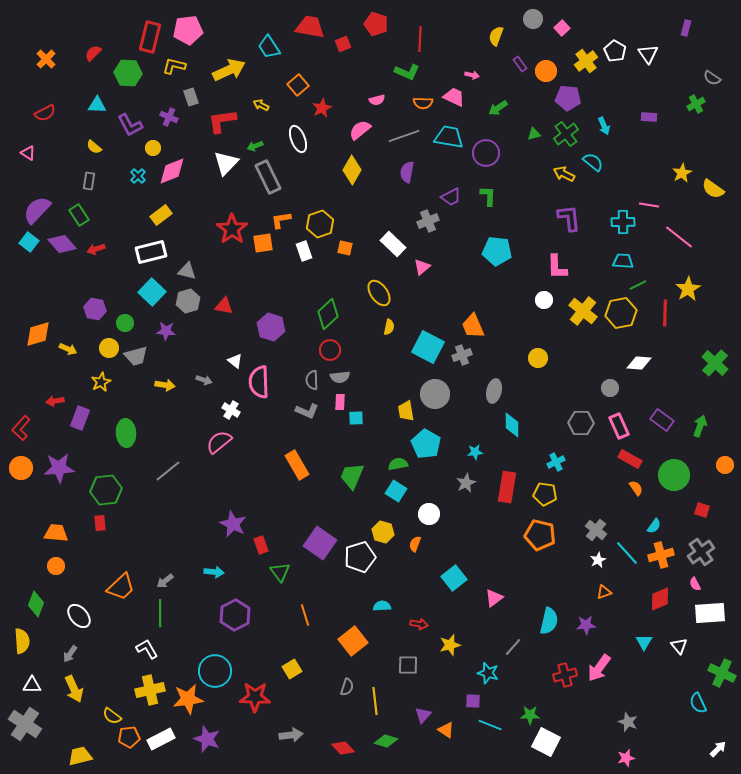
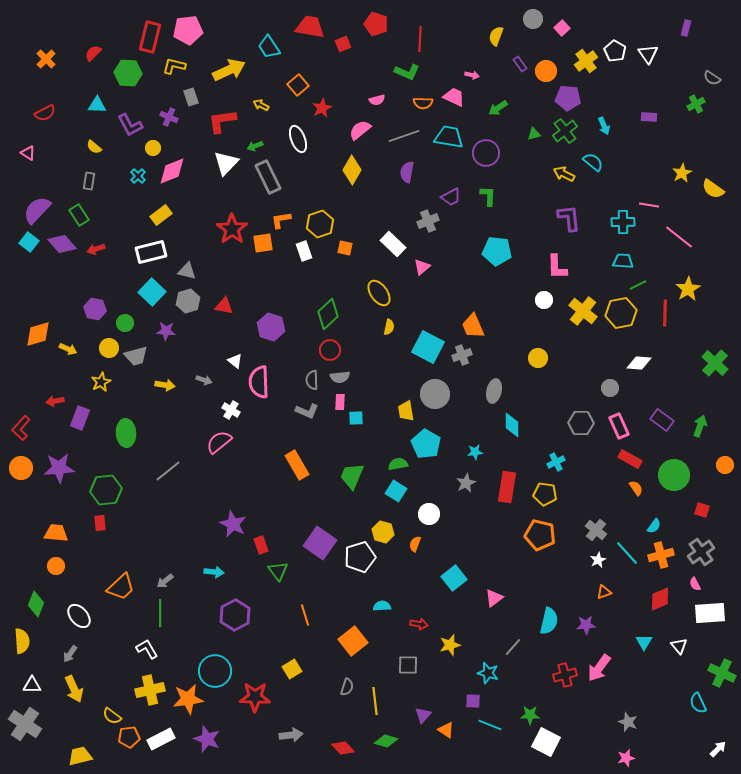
green cross at (566, 134): moved 1 px left, 3 px up
green triangle at (280, 572): moved 2 px left, 1 px up
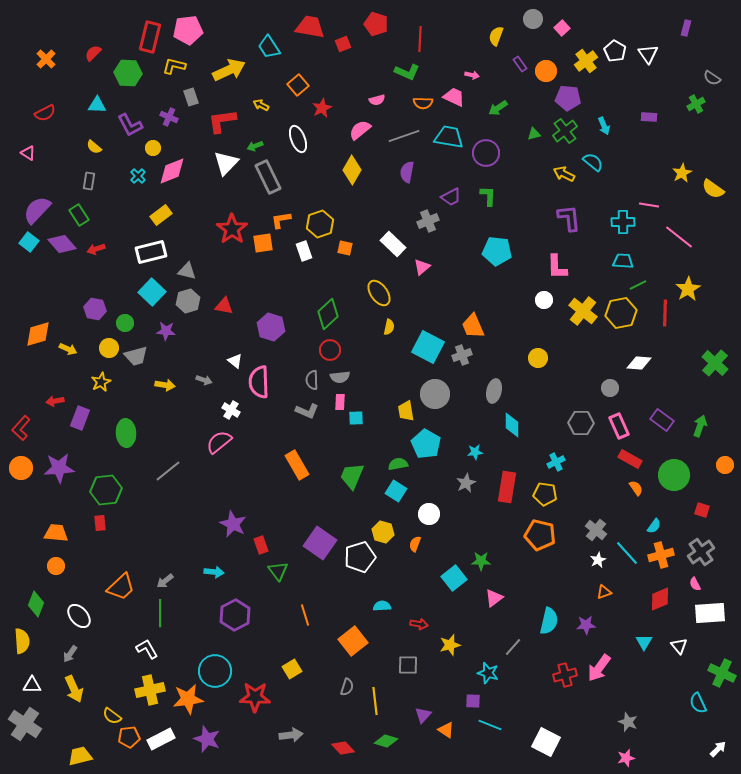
green star at (530, 715): moved 49 px left, 154 px up
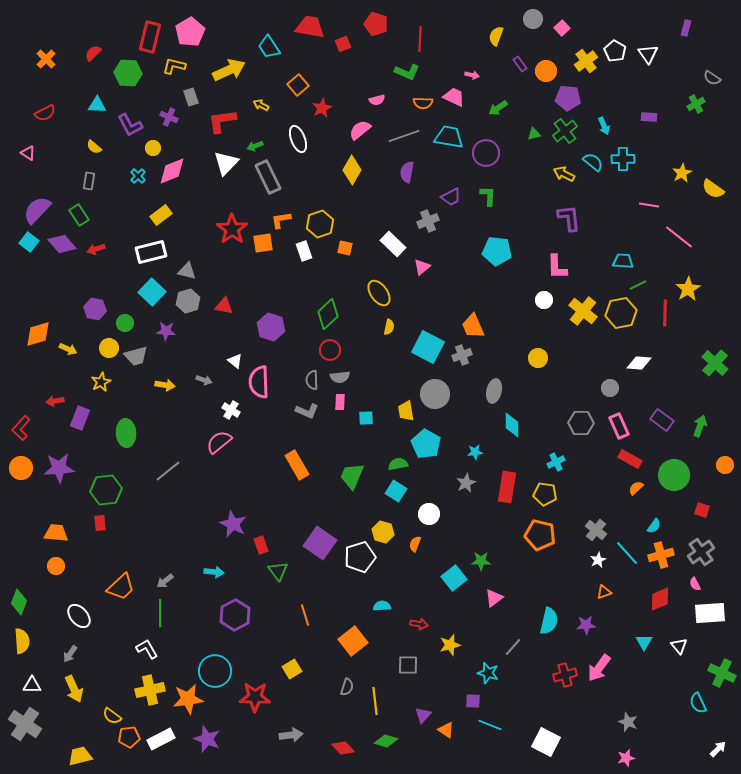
pink pentagon at (188, 30): moved 2 px right, 2 px down; rotated 24 degrees counterclockwise
cyan cross at (623, 222): moved 63 px up
cyan square at (356, 418): moved 10 px right
orange semicircle at (636, 488): rotated 98 degrees counterclockwise
green diamond at (36, 604): moved 17 px left, 2 px up
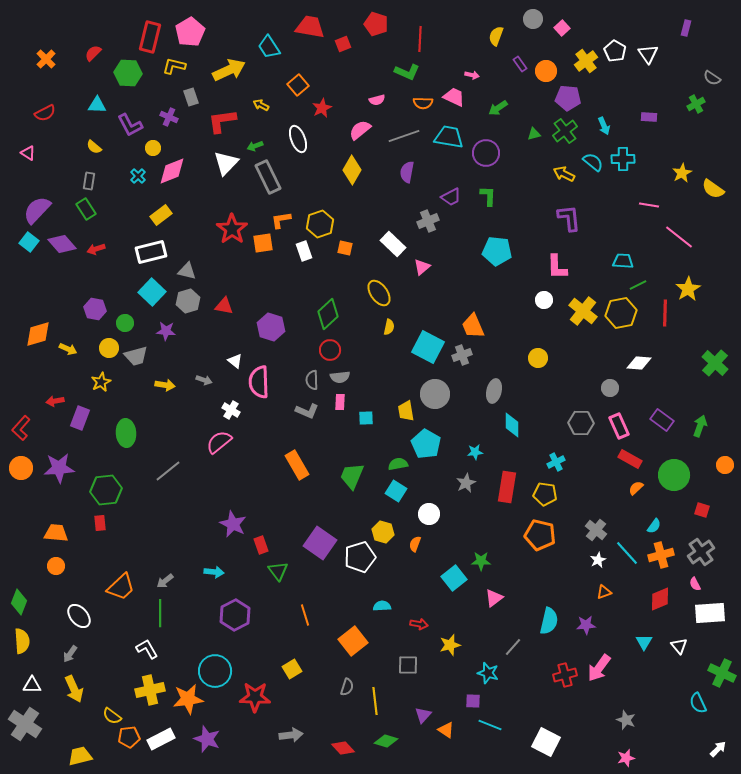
green rectangle at (79, 215): moved 7 px right, 6 px up
gray star at (628, 722): moved 2 px left, 2 px up
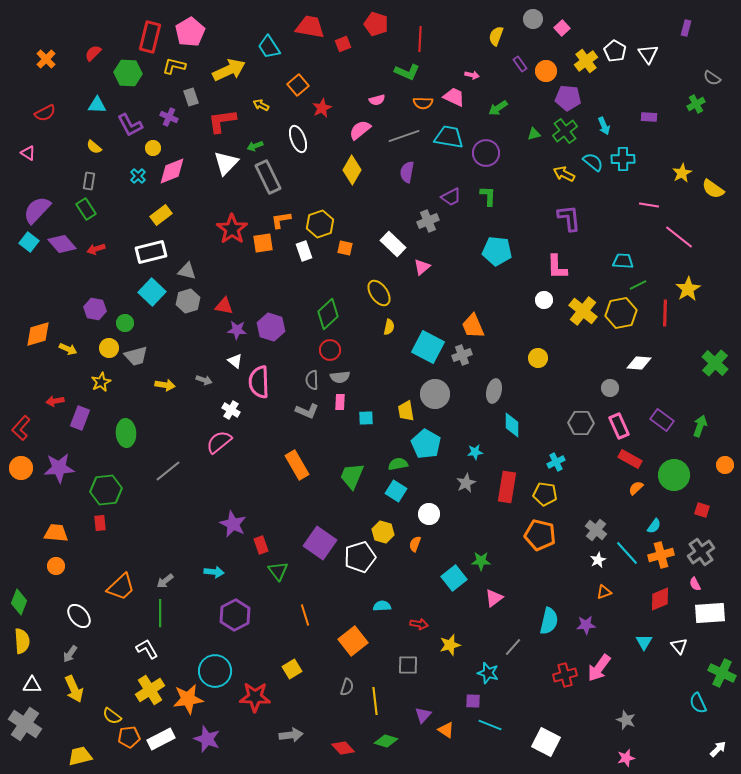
purple star at (166, 331): moved 71 px right, 1 px up
yellow cross at (150, 690): rotated 20 degrees counterclockwise
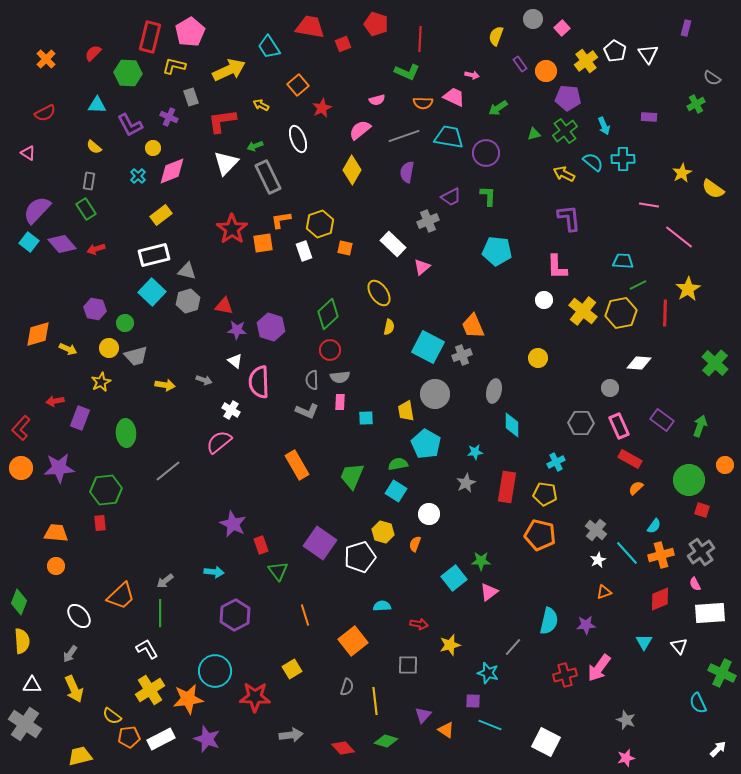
white rectangle at (151, 252): moved 3 px right, 3 px down
green circle at (674, 475): moved 15 px right, 5 px down
orange trapezoid at (121, 587): moved 9 px down
pink triangle at (494, 598): moved 5 px left, 6 px up
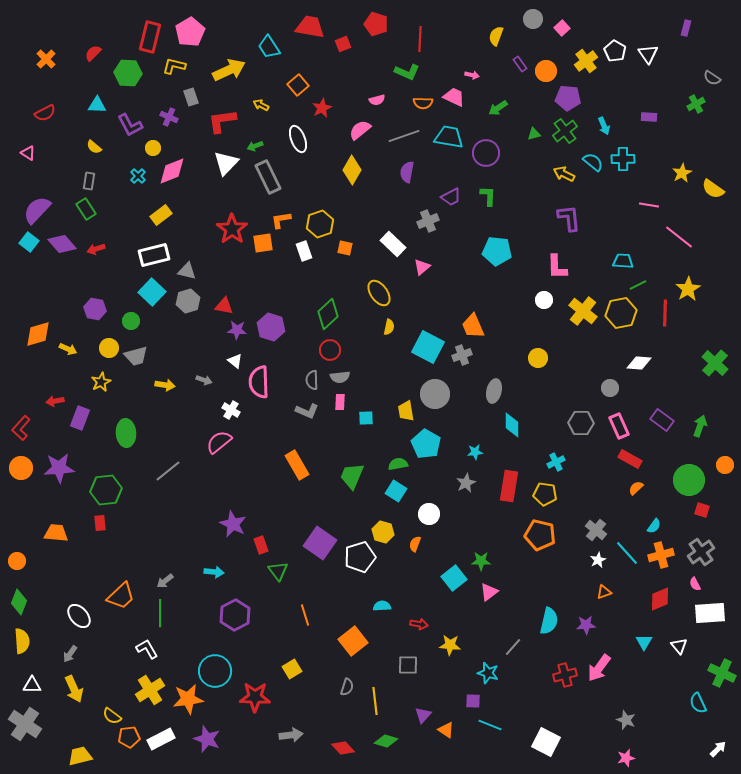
green circle at (125, 323): moved 6 px right, 2 px up
red rectangle at (507, 487): moved 2 px right, 1 px up
orange circle at (56, 566): moved 39 px left, 5 px up
yellow star at (450, 645): rotated 20 degrees clockwise
